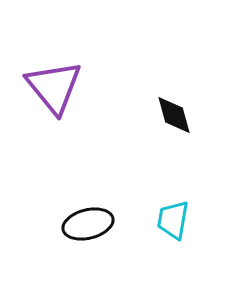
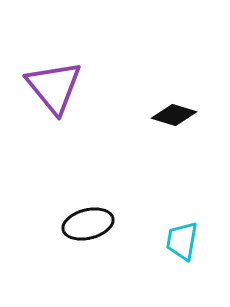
black diamond: rotated 57 degrees counterclockwise
cyan trapezoid: moved 9 px right, 21 px down
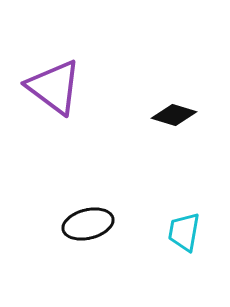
purple triangle: rotated 14 degrees counterclockwise
cyan trapezoid: moved 2 px right, 9 px up
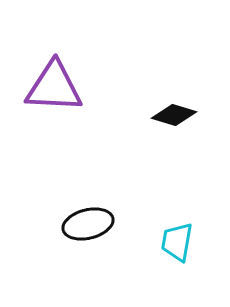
purple triangle: rotated 34 degrees counterclockwise
cyan trapezoid: moved 7 px left, 10 px down
